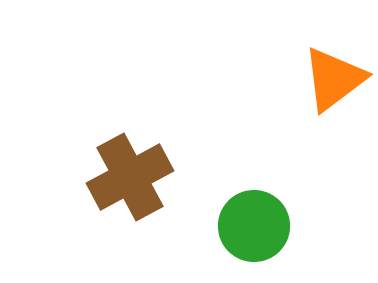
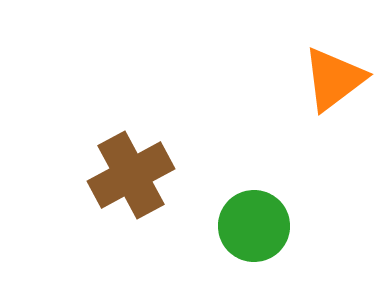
brown cross: moved 1 px right, 2 px up
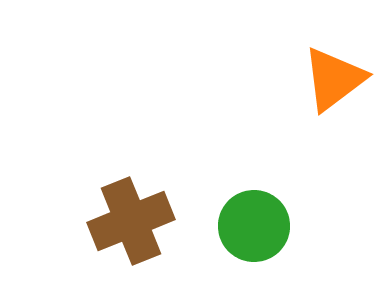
brown cross: moved 46 px down; rotated 6 degrees clockwise
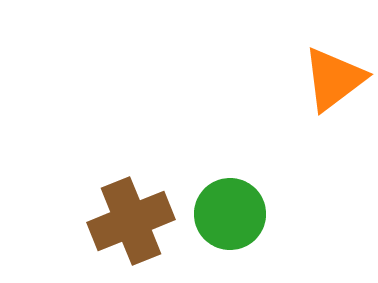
green circle: moved 24 px left, 12 px up
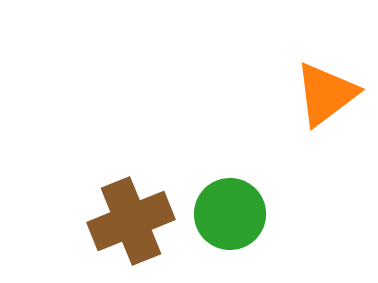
orange triangle: moved 8 px left, 15 px down
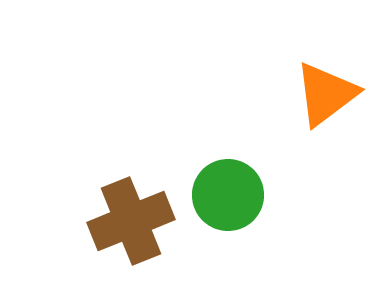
green circle: moved 2 px left, 19 px up
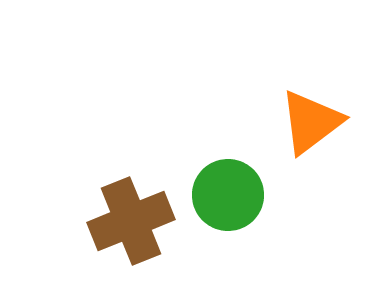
orange triangle: moved 15 px left, 28 px down
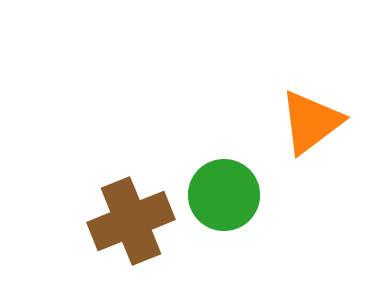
green circle: moved 4 px left
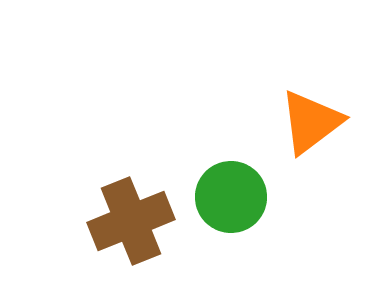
green circle: moved 7 px right, 2 px down
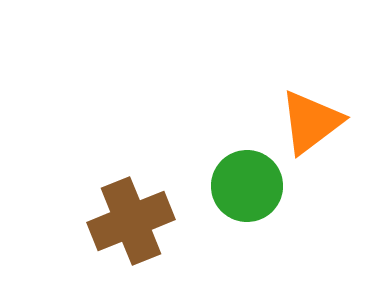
green circle: moved 16 px right, 11 px up
